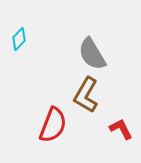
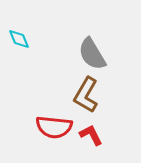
cyan diamond: rotated 65 degrees counterclockwise
red semicircle: moved 1 px right, 2 px down; rotated 75 degrees clockwise
red L-shape: moved 30 px left, 6 px down
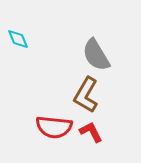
cyan diamond: moved 1 px left
gray semicircle: moved 4 px right, 1 px down
red L-shape: moved 3 px up
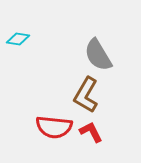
cyan diamond: rotated 60 degrees counterclockwise
gray semicircle: moved 2 px right
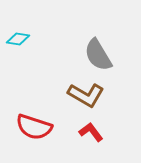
brown L-shape: rotated 90 degrees counterclockwise
red semicircle: moved 20 px left; rotated 12 degrees clockwise
red L-shape: rotated 10 degrees counterclockwise
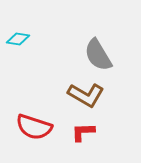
red L-shape: moved 8 px left; rotated 55 degrees counterclockwise
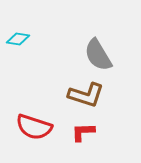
brown L-shape: rotated 12 degrees counterclockwise
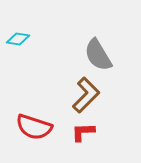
brown L-shape: rotated 63 degrees counterclockwise
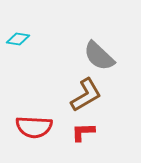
gray semicircle: moved 1 px right, 1 px down; rotated 16 degrees counterclockwise
brown L-shape: rotated 15 degrees clockwise
red semicircle: rotated 15 degrees counterclockwise
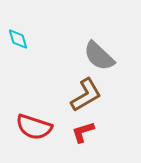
cyan diamond: rotated 65 degrees clockwise
red semicircle: rotated 15 degrees clockwise
red L-shape: rotated 15 degrees counterclockwise
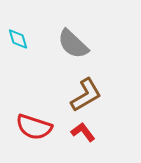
gray semicircle: moved 26 px left, 12 px up
red L-shape: rotated 70 degrees clockwise
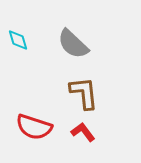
cyan diamond: moved 1 px down
brown L-shape: moved 2 px left, 2 px up; rotated 66 degrees counterclockwise
